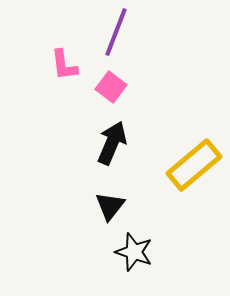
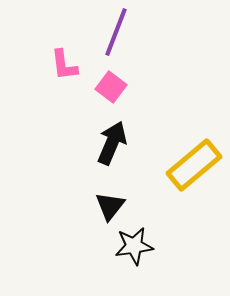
black star: moved 6 px up; rotated 27 degrees counterclockwise
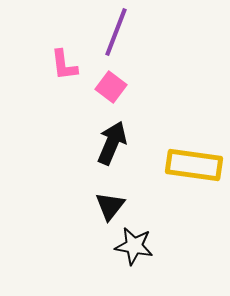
yellow rectangle: rotated 48 degrees clockwise
black star: rotated 18 degrees clockwise
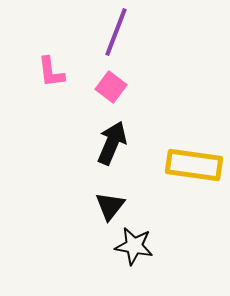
pink L-shape: moved 13 px left, 7 px down
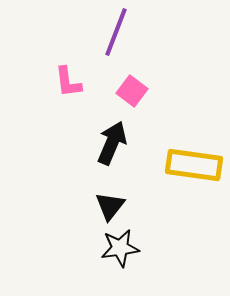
pink L-shape: moved 17 px right, 10 px down
pink square: moved 21 px right, 4 px down
black star: moved 14 px left, 2 px down; rotated 18 degrees counterclockwise
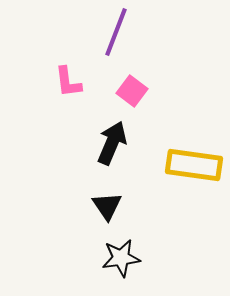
black triangle: moved 3 px left; rotated 12 degrees counterclockwise
black star: moved 1 px right, 10 px down
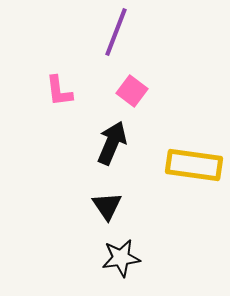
pink L-shape: moved 9 px left, 9 px down
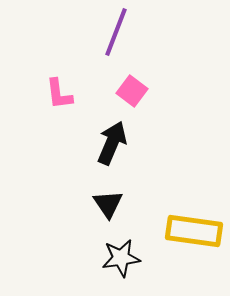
pink L-shape: moved 3 px down
yellow rectangle: moved 66 px down
black triangle: moved 1 px right, 2 px up
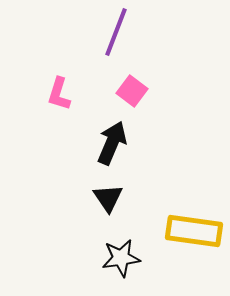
pink L-shape: rotated 24 degrees clockwise
black triangle: moved 6 px up
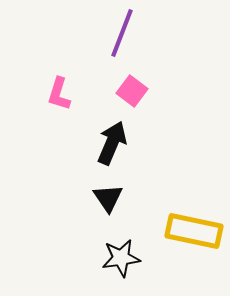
purple line: moved 6 px right, 1 px down
yellow rectangle: rotated 4 degrees clockwise
